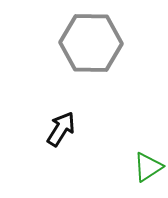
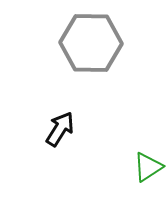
black arrow: moved 1 px left
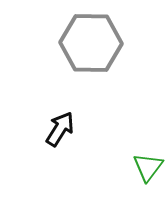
green triangle: rotated 20 degrees counterclockwise
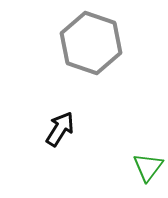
gray hexagon: rotated 18 degrees clockwise
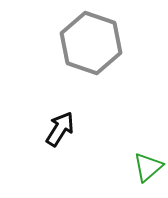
green triangle: rotated 12 degrees clockwise
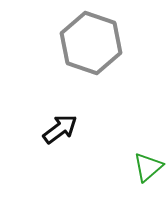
black arrow: rotated 21 degrees clockwise
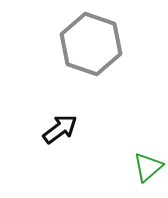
gray hexagon: moved 1 px down
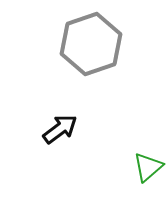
gray hexagon: rotated 22 degrees clockwise
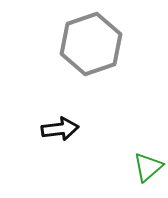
black arrow: rotated 30 degrees clockwise
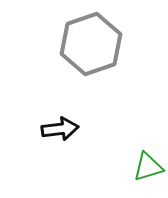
green triangle: rotated 24 degrees clockwise
